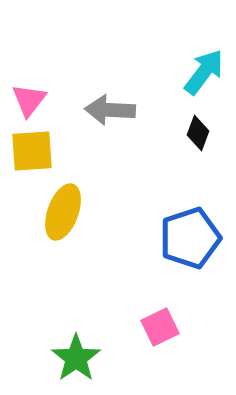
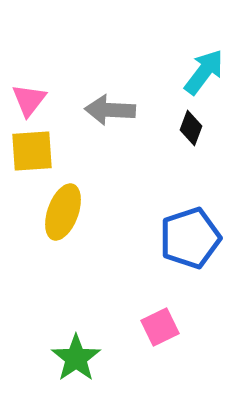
black diamond: moved 7 px left, 5 px up
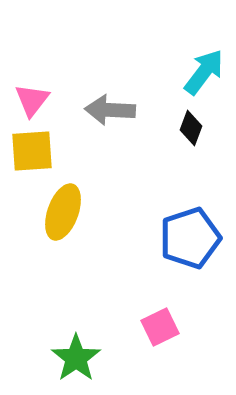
pink triangle: moved 3 px right
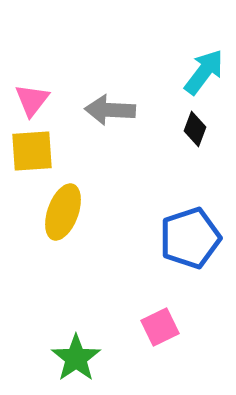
black diamond: moved 4 px right, 1 px down
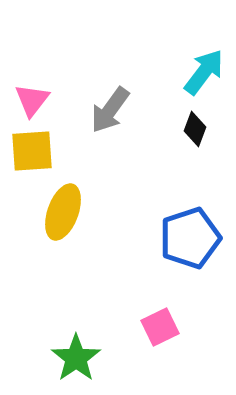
gray arrow: rotated 57 degrees counterclockwise
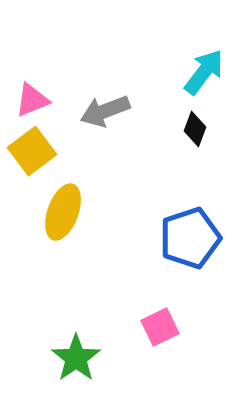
pink triangle: rotated 30 degrees clockwise
gray arrow: moved 5 px left, 1 px down; rotated 33 degrees clockwise
yellow square: rotated 33 degrees counterclockwise
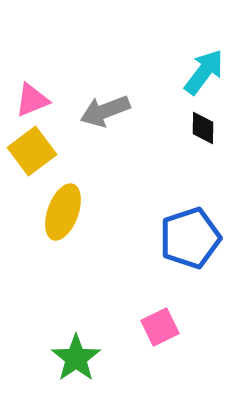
black diamond: moved 8 px right, 1 px up; rotated 20 degrees counterclockwise
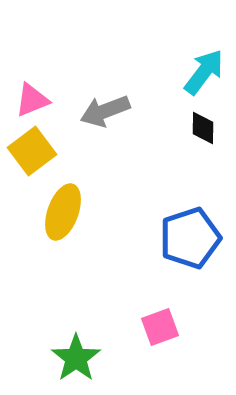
pink square: rotated 6 degrees clockwise
